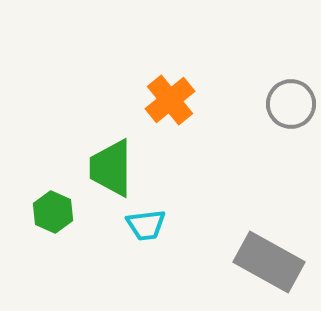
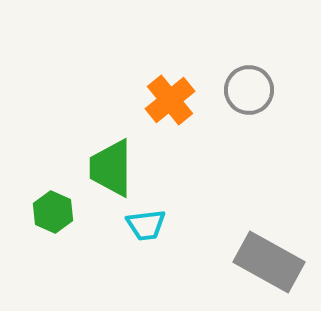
gray circle: moved 42 px left, 14 px up
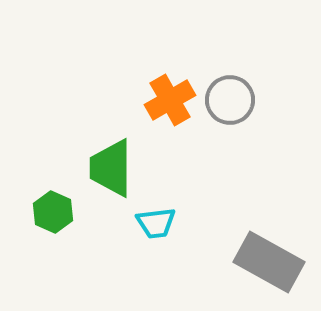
gray circle: moved 19 px left, 10 px down
orange cross: rotated 9 degrees clockwise
cyan trapezoid: moved 10 px right, 2 px up
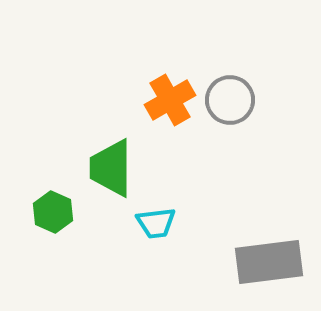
gray rectangle: rotated 36 degrees counterclockwise
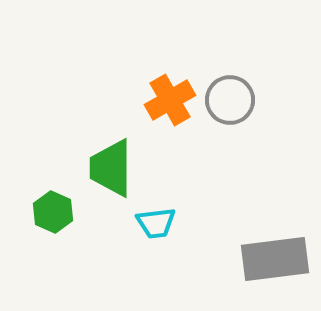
gray rectangle: moved 6 px right, 3 px up
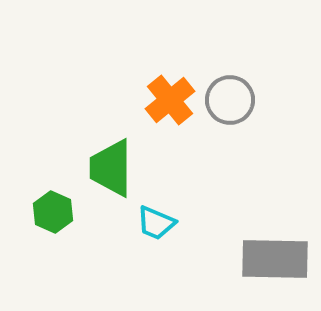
orange cross: rotated 9 degrees counterclockwise
cyan trapezoid: rotated 30 degrees clockwise
gray rectangle: rotated 8 degrees clockwise
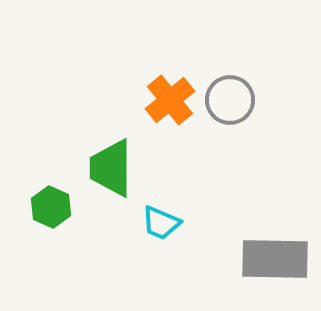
green hexagon: moved 2 px left, 5 px up
cyan trapezoid: moved 5 px right
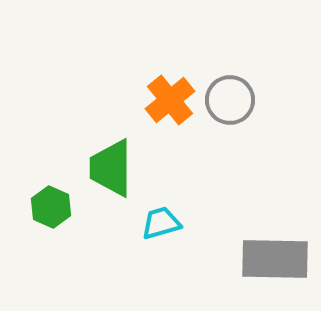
cyan trapezoid: rotated 141 degrees clockwise
